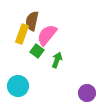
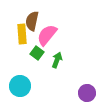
yellow rectangle: rotated 24 degrees counterclockwise
green square: moved 2 px down
cyan circle: moved 2 px right
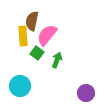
yellow rectangle: moved 1 px right, 2 px down
purple circle: moved 1 px left
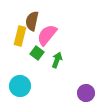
yellow rectangle: moved 3 px left; rotated 18 degrees clockwise
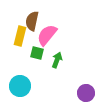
green square: rotated 24 degrees counterclockwise
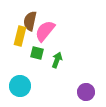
brown semicircle: moved 2 px left
pink semicircle: moved 2 px left, 4 px up
purple circle: moved 1 px up
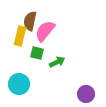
green arrow: moved 2 px down; rotated 42 degrees clockwise
cyan circle: moved 1 px left, 2 px up
purple circle: moved 2 px down
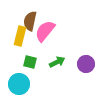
green square: moved 7 px left, 9 px down
purple circle: moved 30 px up
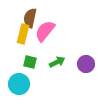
brown semicircle: moved 3 px up
yellow rectangle: moved 3 px right, 2 px up
